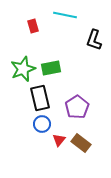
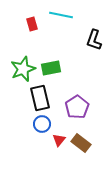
cyan line: moved 4 px left
red rectangle: moved 1 px left, 2 px up
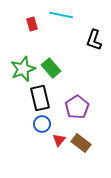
green rectangle: rotated 60 degrees clockwise
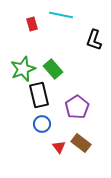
green rectangle: moved 2 px right, 1 px down
black rectangle: moved 1 px left, 3 px up
red triangle: moved 7 px down; rotated 16 degrees counterclockwise
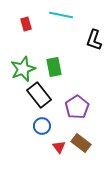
red rectangle: moved 6 px left
green rectangle: moved 1 px right, 2 px up; rotated 30 degrees clockwise
black rectangle: rotated 25 degrees counterclockwise
blue circle: moved 2 px down
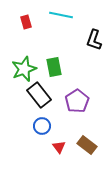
red rectangle: moved 2 px up
green star: moved 1 px right
purple pentagon: moved 6 px up
brown rectangle: moved 6 px right, 2 px down
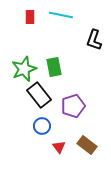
red rectangle: moved 4 px right, 5 px up; rotated 16 degrees clockwise
purple pentagon: moved 4 px left, 5 px down; rotated 15 degrees clockwise
